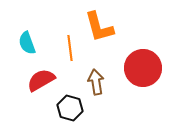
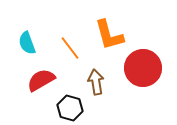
orange L-shape: moved 10 px right, 8 px down
orange line: rotated 30 degrees counterclockwise
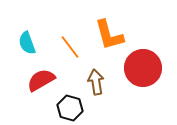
orange line: moved 1 px up
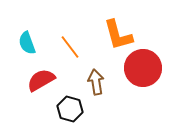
orange L-shape: moved 9 px right
black hexagon: moved 1 px down
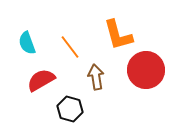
red circle: moved 3 px right, 2 px down
brown arrow: moved 5 px up
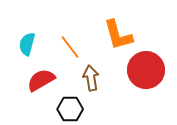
cyan semicircle: moved 1 px down; rotated 35 degrees clockwise
brown arrow: moved 5 px left, 1 px down
black hexagon: rotated 15 degrees counterclockwise
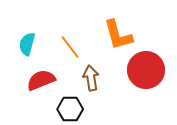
red semicircle: rotated 8 degrees clockwise
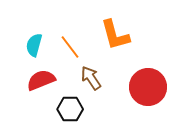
orange L-shape: moved 3 px left
cyan semicircle: moved 7 px right, 1 px down
red circle: moved 2 px right, 17 px down
brown arrow: rotated 25 degrees counterclockwise
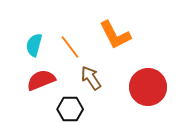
orange L-shape: rotated 12 degrees counterclockwise
